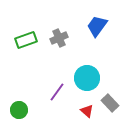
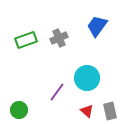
gray rectangle: moved 8 px down; rotated 30 degrees clockwise
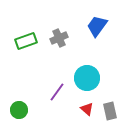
green rectangle: moved 1 px down
red triangle: moved 2 px up
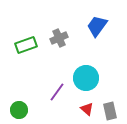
green rectangle: moved 4 px down
cyan circle: moved 1 px left
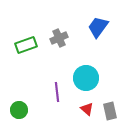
blue trapezoid: moved 1 px right, 1 px down
purple line: rotated 42 degrees counterclockwise
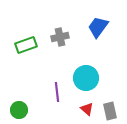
gray cross: moved 1 px right, 1 px up; rotated 12 degrees clockwise
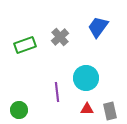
gray cross: rotated 30 degrees counterclockwise
green rectangle: moved 1 px left
red triangle: rotated 40 degrees counterclockwise
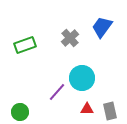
blue trapezoid: moved 4 px right
gray cross: moved 10 px right, 1 px down
cyan circle: moved 4 px left
purple line: rotated 48 degrees clockwise
green circle: moved 1 px right, 2 px down
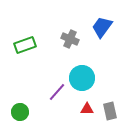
gray cross: moved 1 px down; rotated 24 degrees counterclockwise
